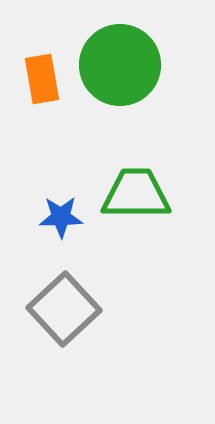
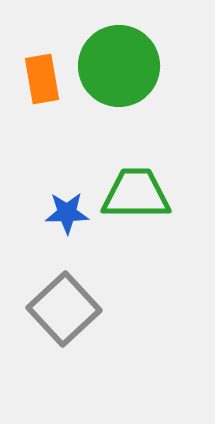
green circle: moved 1 px left, 1 px down
blue star: moved 6 px right, 4 px up
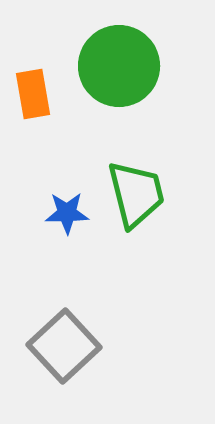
orange rectangle: moved 9 px left, 15 px down
green trapezoid: rotated 76 degrees clockwise
gray square: moved 37 px down
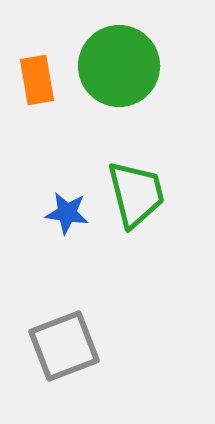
orange rectangle: moved 4 px right, 14 px up
blue star: rotated 9 degrees clockwise
gray square: rotated 22 degrees clockwise
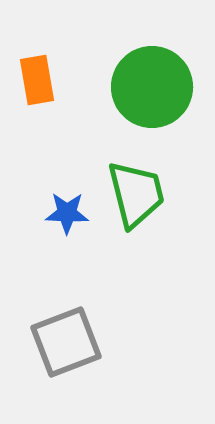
green circle: moved 33 px right, 21 px down
blue star: rotated 6 degrees counterclockwise
gray square: moved 2 px right, 4 px up
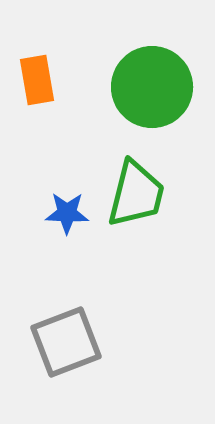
green trapezoid: rotated 28 degrees clockwise
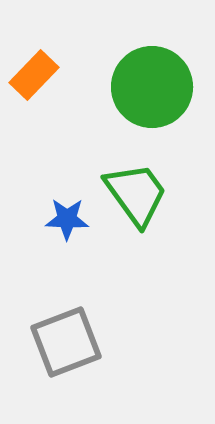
orange rectangle: moved 3 px left, 5 px up; rotated 54 degrees clockwise
green trapezoid: rotated 50 degrees counterclockwise
blue star: moved 6 px down
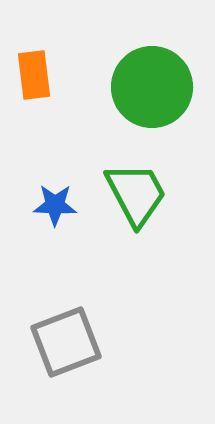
orange rectangle: rotated 51 degrees counterclockwise
green trapezoid: rotated 8 degrees clockwise
blue star: moved 12 px left, 14 px up
